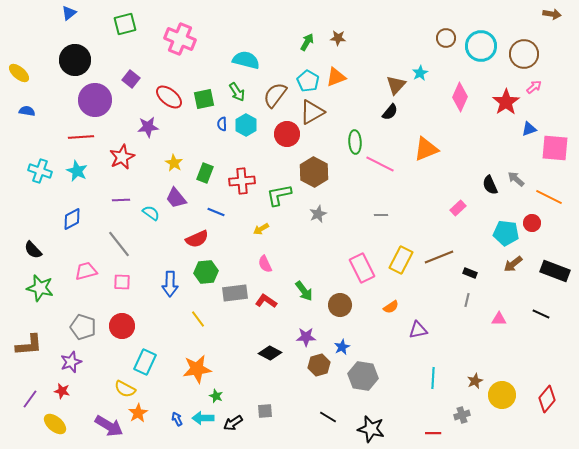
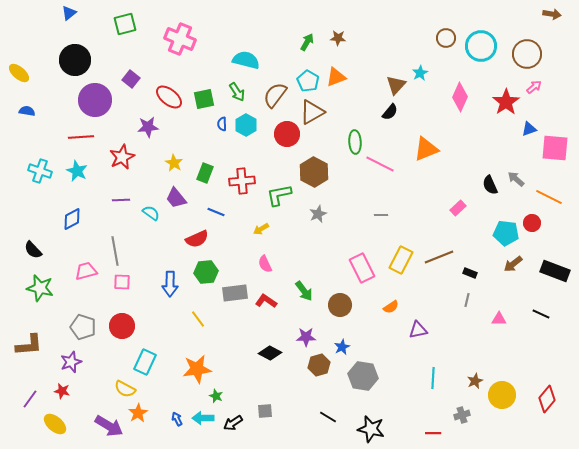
brown circle at (524, 54): moved 3 px right
gray line at (119, 244): moved 4 px left, 7 px down; rotated 28 degrees clockwise
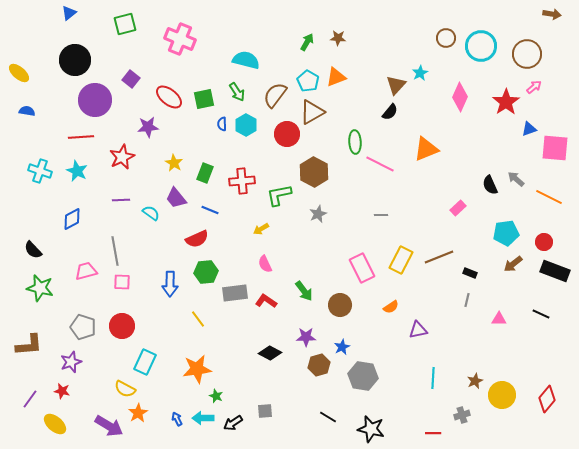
blue line at (216, 212): moved 6 px left, 2 px up
red circle at (532, 223): moved 12 px right, 19 px down
cyan pentagon at (506, 233): rotated 15 degrees counterclockwise
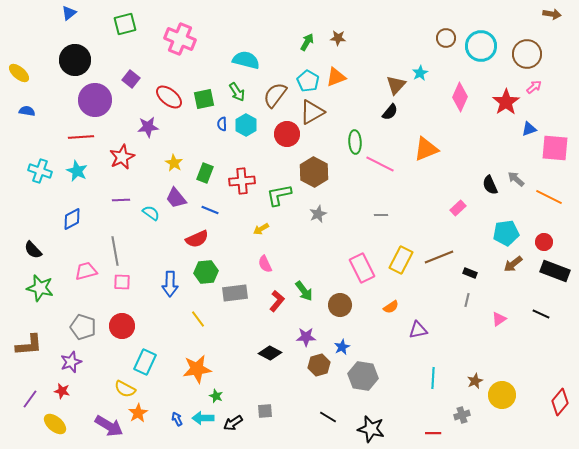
red L-shape at (266, 301): moved 11 px right; rotated 95 degrees clockwise
pink triangle at (499, 319): rotated 35 degrees counterclockwise
red diamond at (547, 399): moved 13 px right, 3 px down
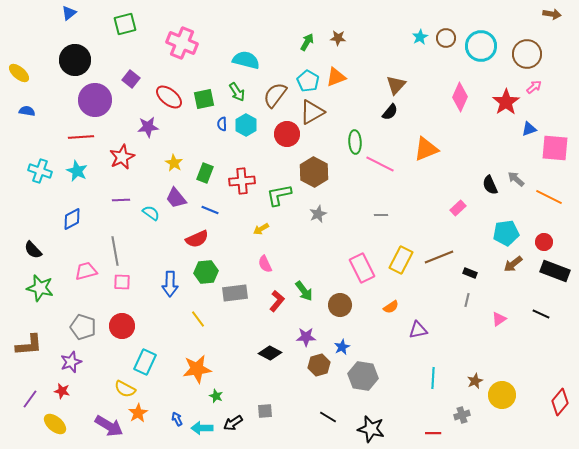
pink cross at (180, 39): moved 2 px right, 4 px down
cyan star at (420, 73): moved 36 px up
cyan arrow at (203, 418): moved 1 px left, 10 px down
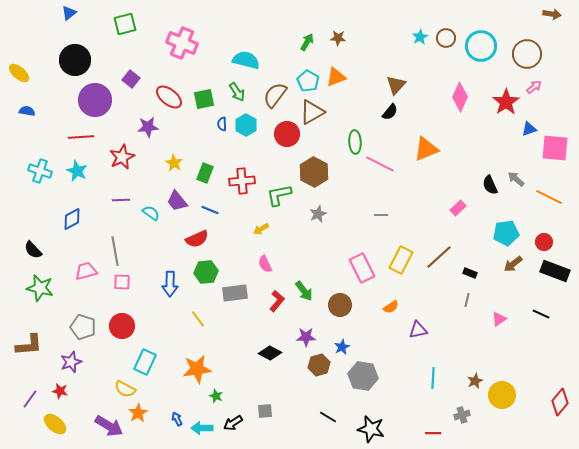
purple trapezoid at (176, 198): moved 1 px right, 3 px down
brown line at (439, 257): rotated 20 degrees counterclockwise
red star at (62, 391): moved 2 px left
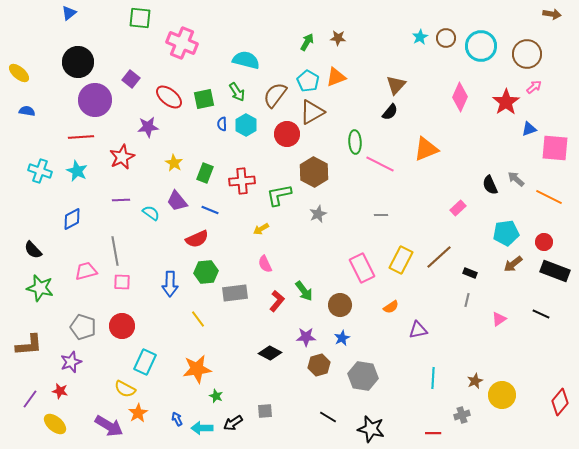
green square at (125, 24): moved 15 px right, 6 px up; rotated 20 degrees clockwise
black circle at (75, 60): moved 3 px right, 2 px down
blue star at (342, 347): moved 9 px up
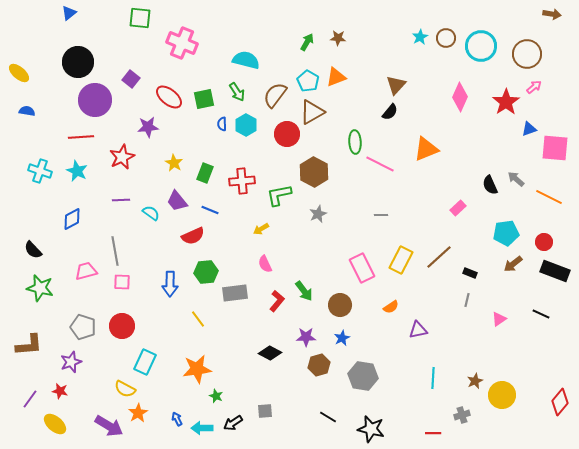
red semicircle at (197, 239): moved 4 px left, 3 px up
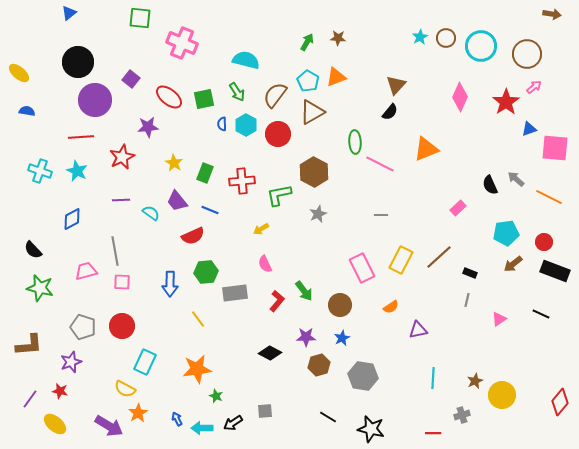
red circle at (287, 134): moved 9 px left
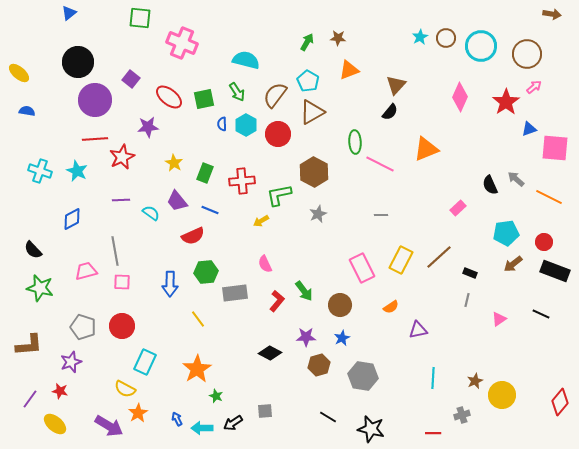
orange triangle at (336, 77): moved 13 px right, 7 px up
red line at (81, 137): moved 14 px right, 2 px down
yellow arrow at (261, 229): moved 8 px up
orange star at (197, 369): rotated 24 degrees counterclockwise
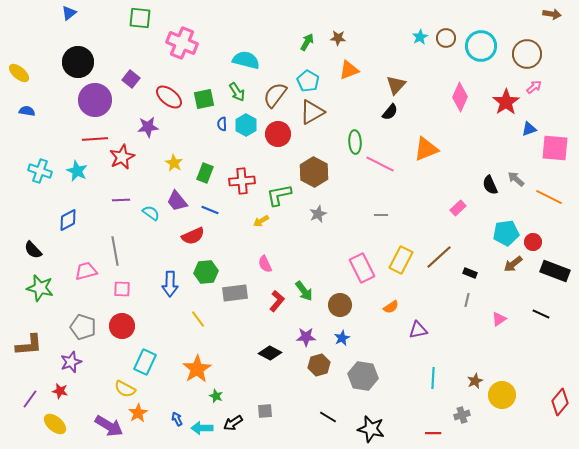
blue diamond at (72, 219): moved 4 px left, 1 px down
red circle at (544, 242): moved 11 px left
pink square at (122, 282): moved 7 px down
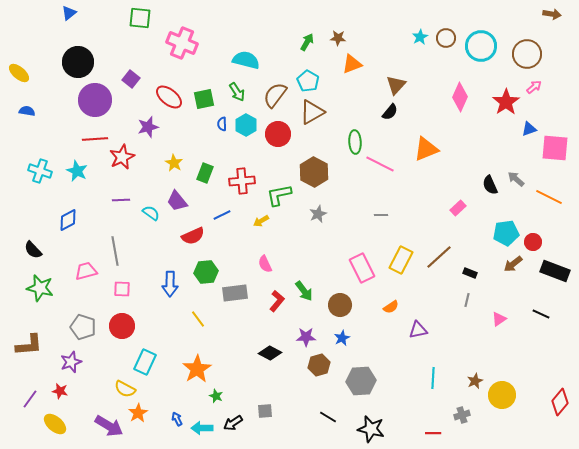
orange triangle at (349, 70): moved 3 px right, 6 px up
purple star at (148, 127): rotated 10 degrees counterclockwise
blue line at (210, 210): moved 12 px right, 5 px down; rotated 48 degrees counterclockwise
gray hexagon at (363, 376): moved 2 px left, 5 px down; rotated 12 degrees counterclockwise
